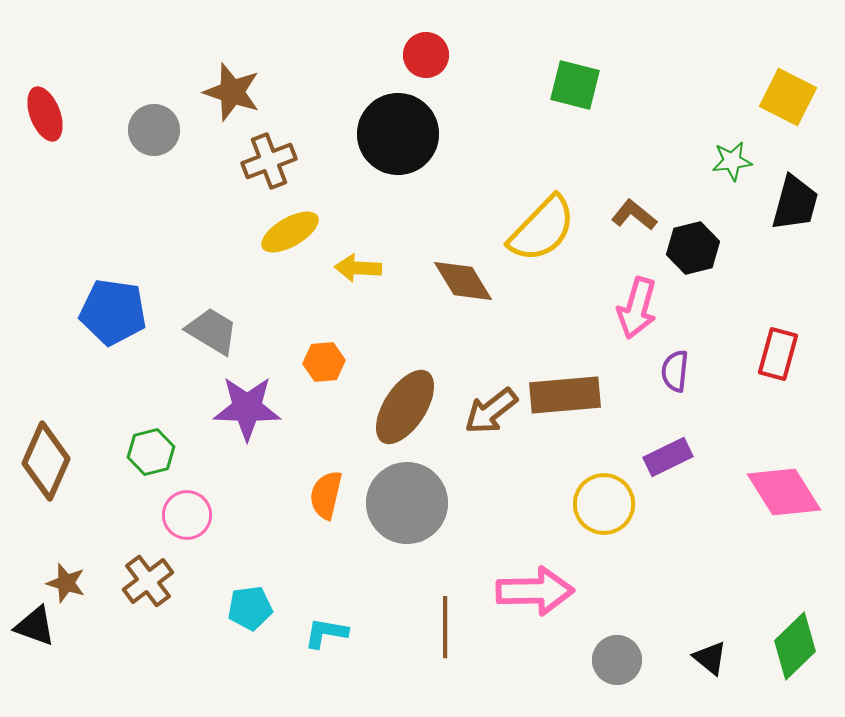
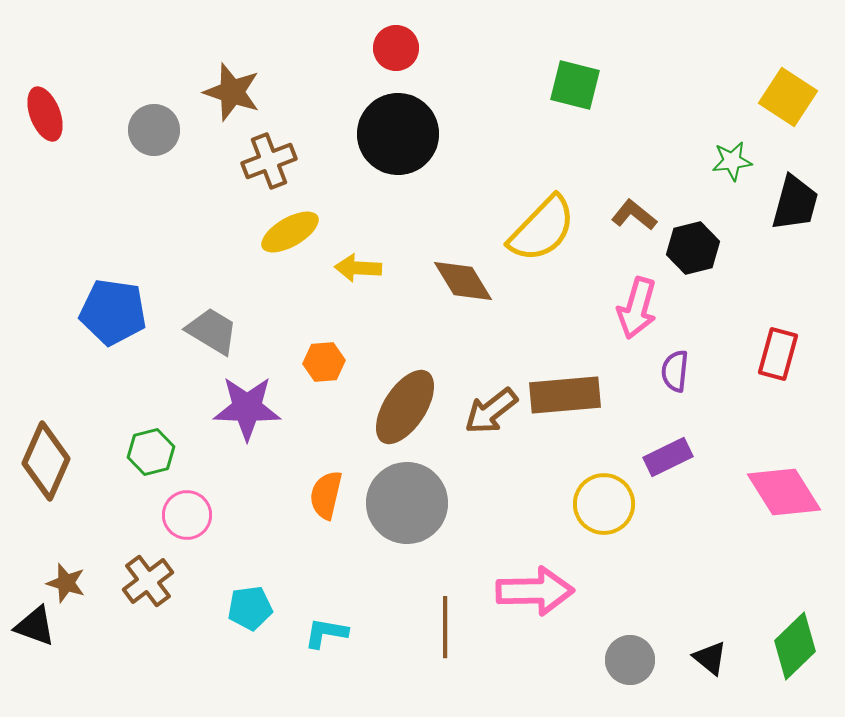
red circle at (426, 55): moved 30 px left, 7 px up
yellow square at (788, 97): rotated 6 degrees clockwise
gray circle at (617, 660): moved 13 px right
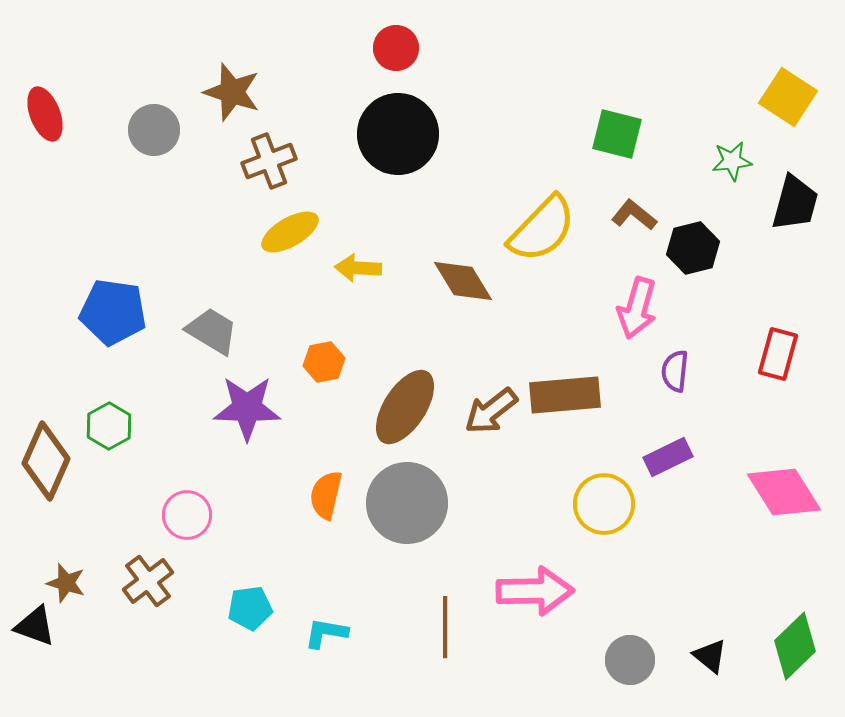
green square at (575, 85): moved 42 px right, 49 px down
orange hexagon at (324, 362): rotated 6 degrees counterclockwise
green hexagon at (151, 452): moved 42 px left, 26 px up; rotated 15 degrees counterclockwise
black triangle at (710, 658): moved 2 px up
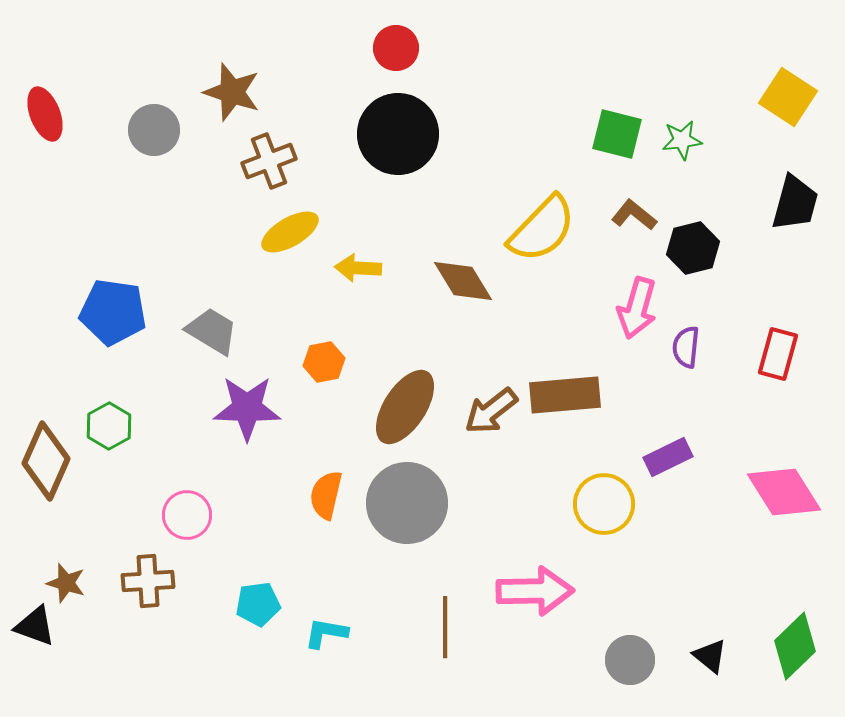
green star at (732, 161): moved 50 px left, 21 px up
purple semicircle at (675, 371): moved 11 px right, 24 px up
brown cross at (148, 581): rotated 33 degrees clockwise
cyan pentagon at (250, 608): moved 8 px right, 4 px up
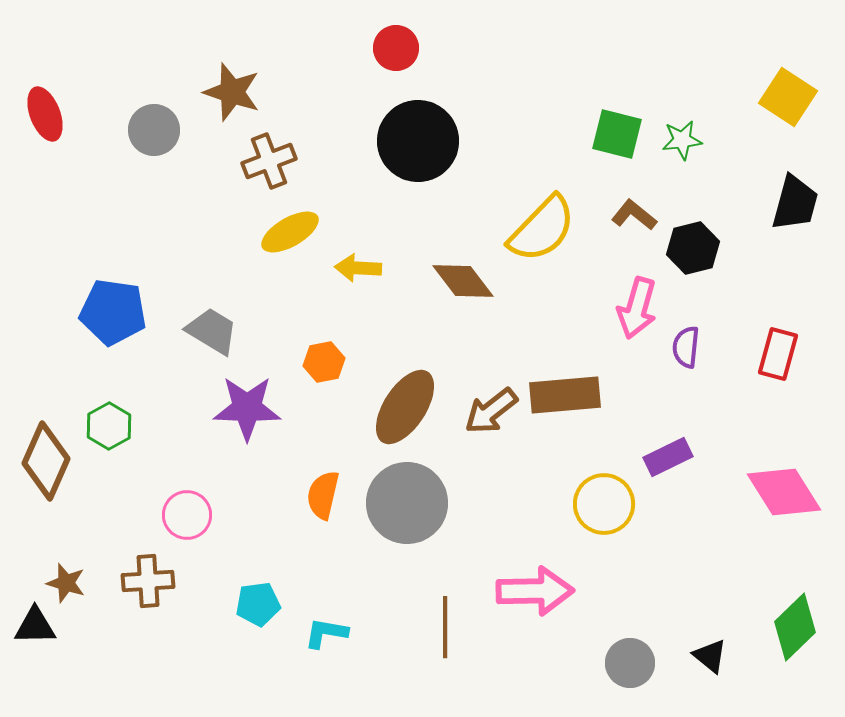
black circle at (398, 134): moved 20 px right, 7 px down
brown diamond at (463, 281): rotated 6 degrees counterclockwise
orange semicircle at (326, 495): moved 3 px left
black triangle at (35, 626): rotated 21 degrees counterclockwise
green diamond at (795, 646): moved 19 px up
gray circle at (630, 660): moved 3 px down
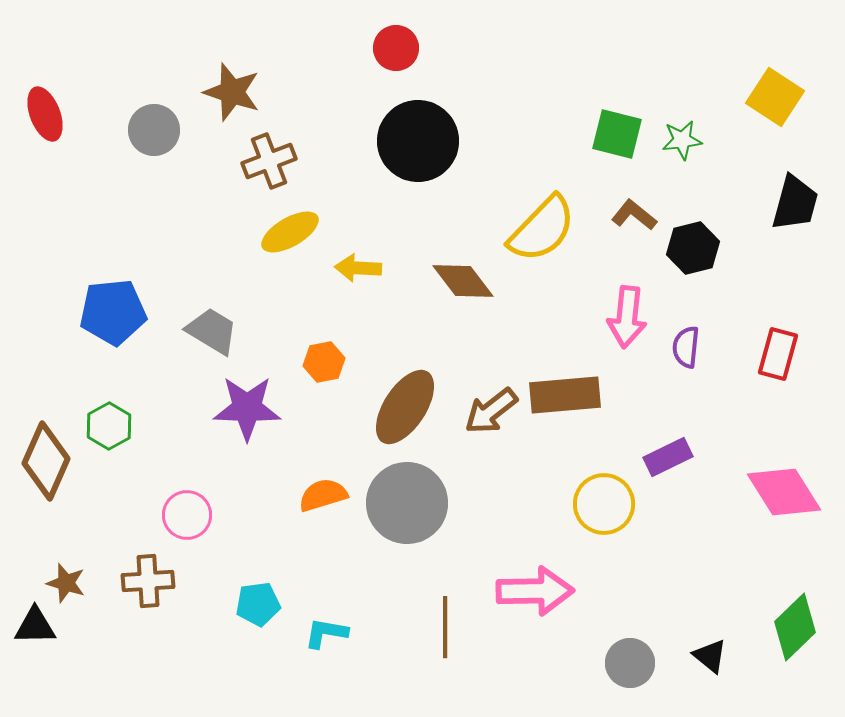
yellow square at (788, 97): moved 13 px left
pink arrow at (637, 308): moved 10 px left, 9 px down; rotated 10 degrees counterclockwise
blue pentagon at (113, 312): rotated 14 degrees counterclockwise
orange semicircle at (323, 495): rotated 60 degrees clockwise
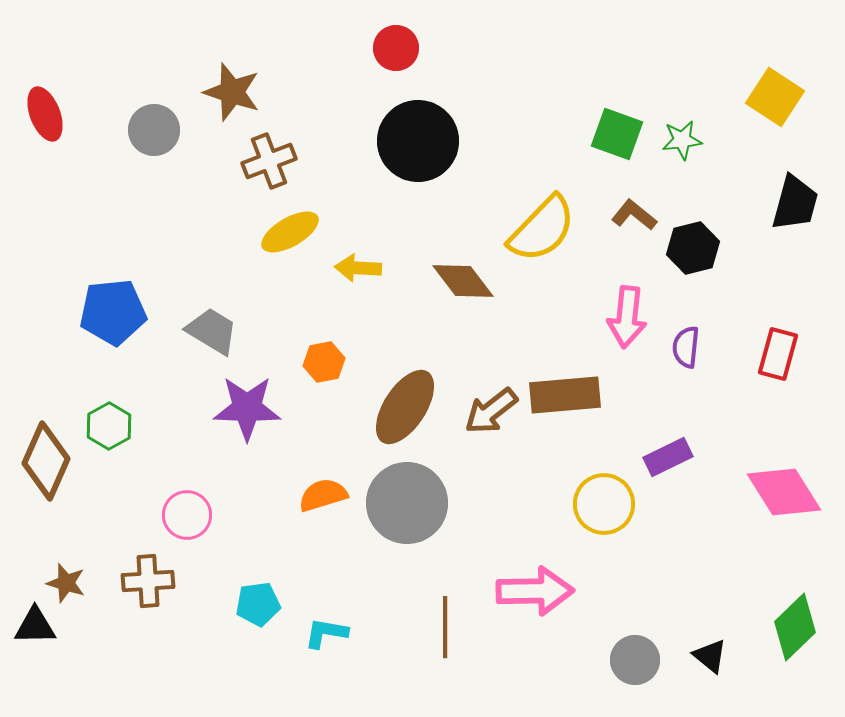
green square at (617, 134): rotated 6 degrees clockwise
gray circle at (630, 663): moved 5 px right, 3 px up
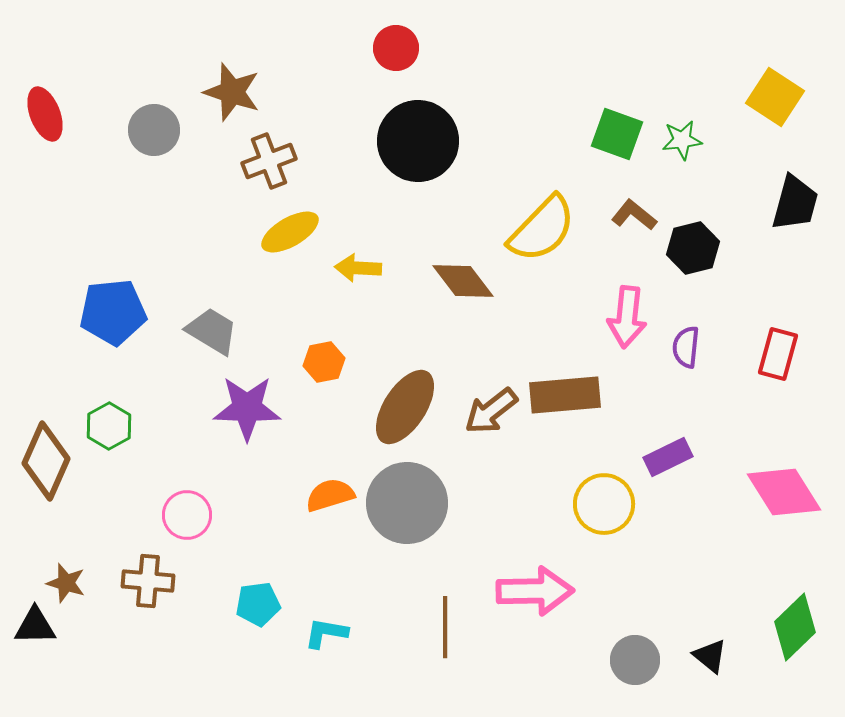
orange semicircle at (323, 495): moved 7 px right
brown cross at (148, 581): rotated 9 degrees clockwise
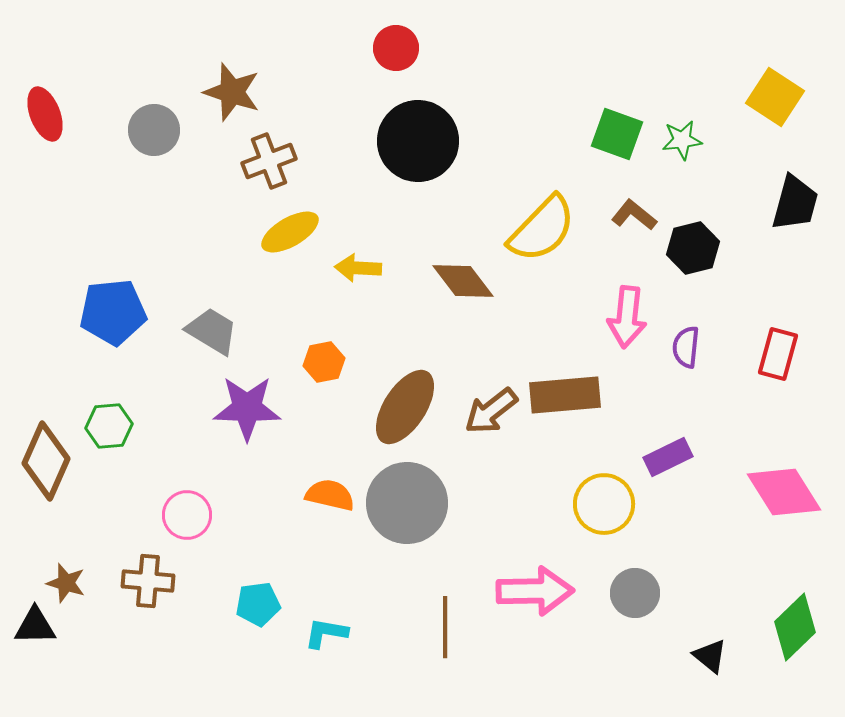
green hexagon at (109, 426): rotated 24 degrees clockwise
orange semicircle at (330, 495): rotated 30 degrees clockwise
gray circle at (635, 660): moved 67 px up
